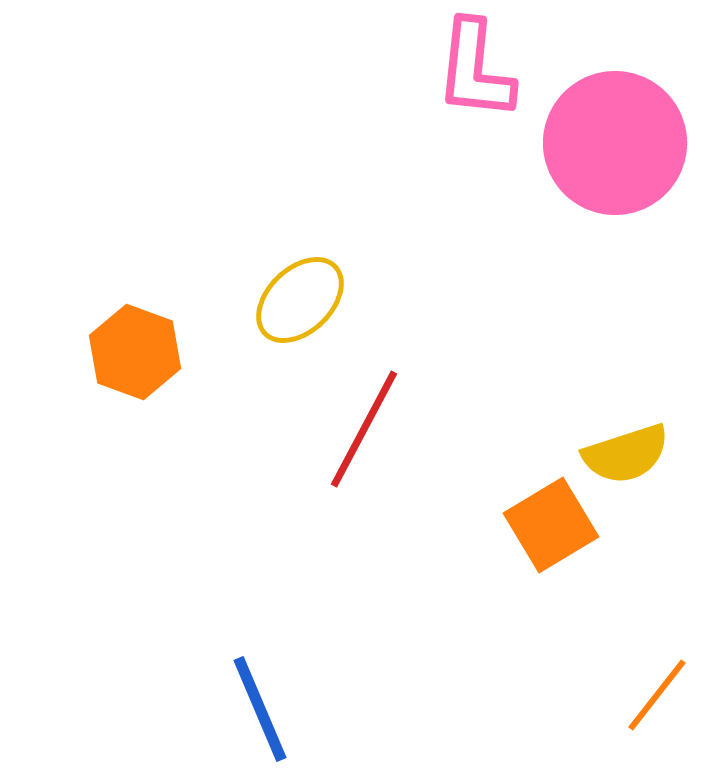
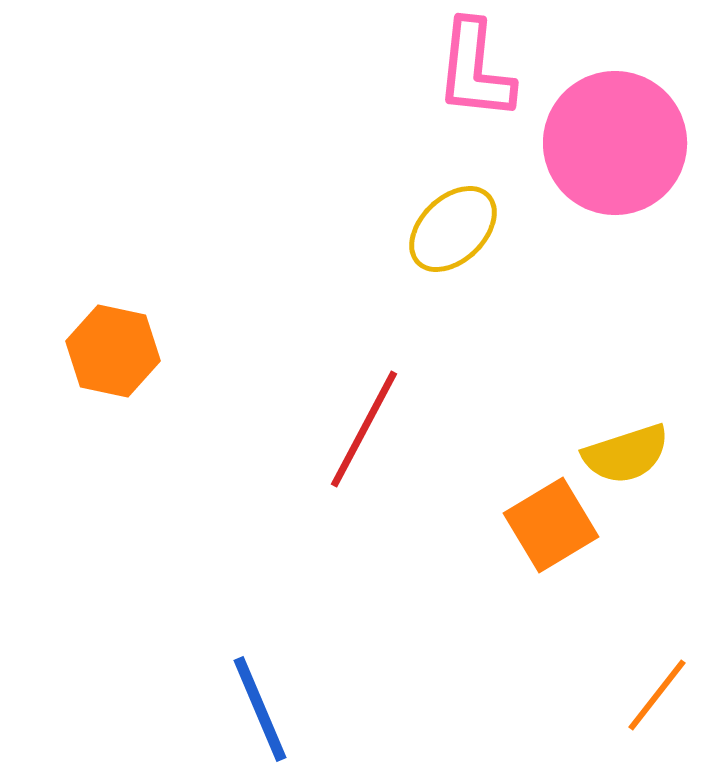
yellow ellipse: moved 153 px right, 71 px up
orange hexagon: moved 22 px left, 1 px up; rotated 8 degrees counterclockwise
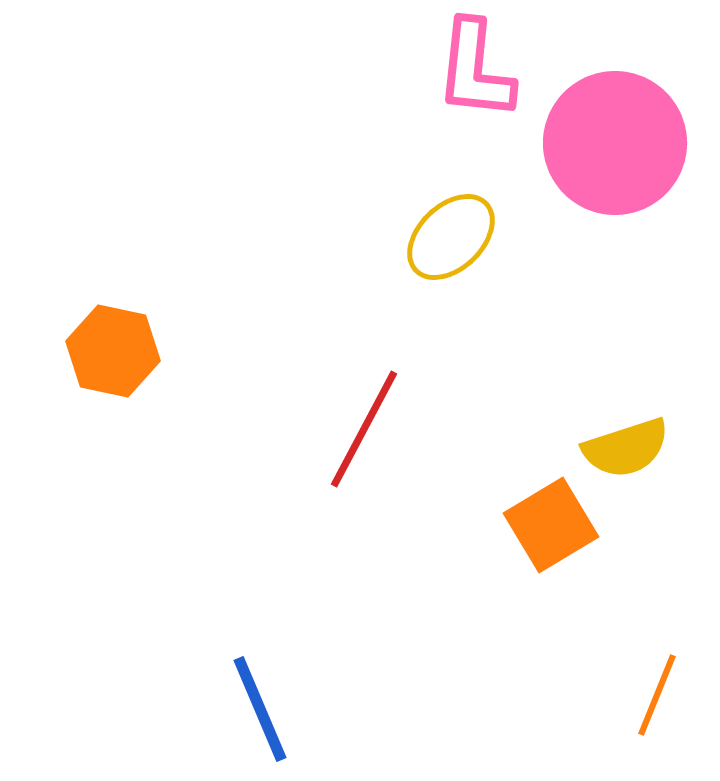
yellow ellipse: moved 2 px left, 8 px down
yellow semicircle: moved 6 px up
orange line: rotated 16 degrees counterclockwise
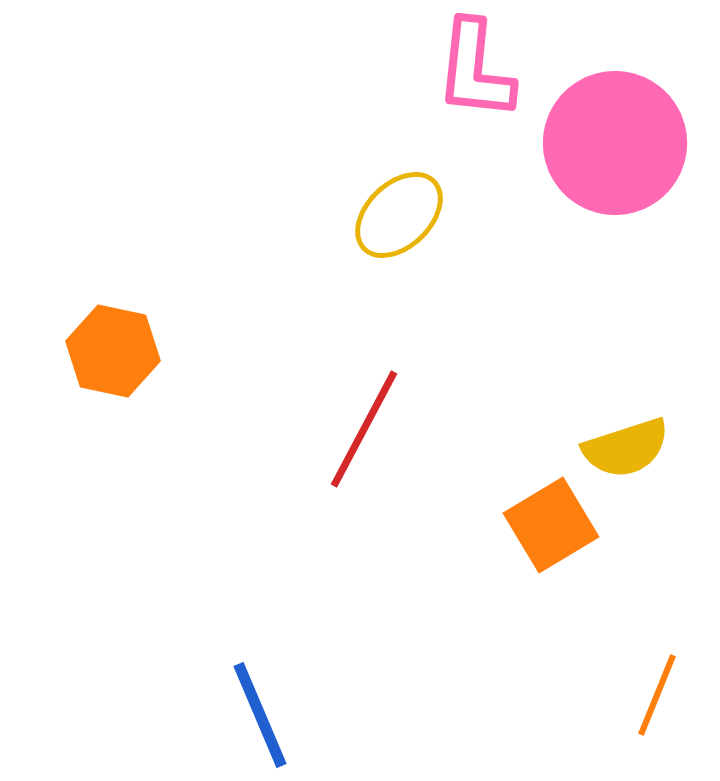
yellow ellipse: moved 52 px left, 22 px up
blue line: moved 6 px down
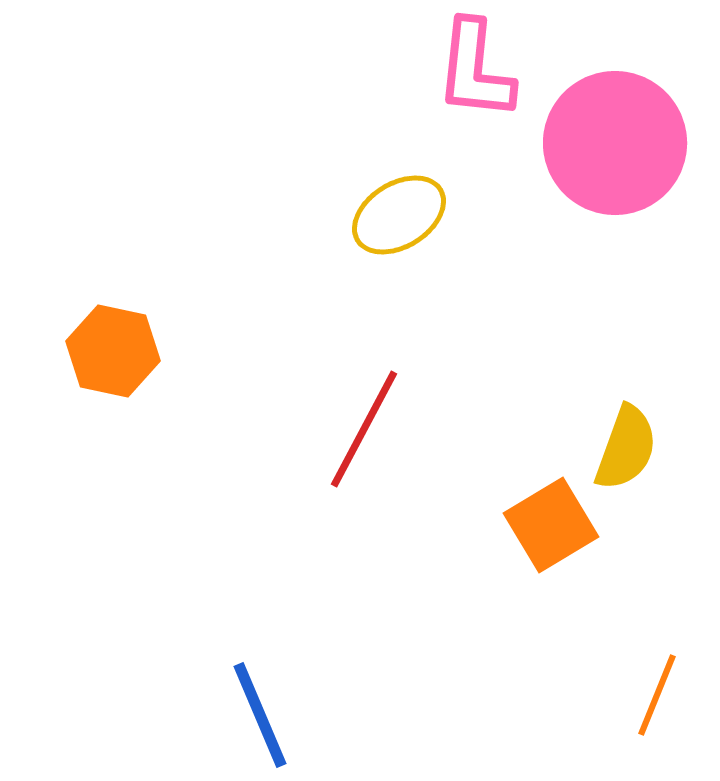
yellow ellipse: rotated 12 degrees clockwise
yellow semicircle: rotated 52 degrees counterclockwise
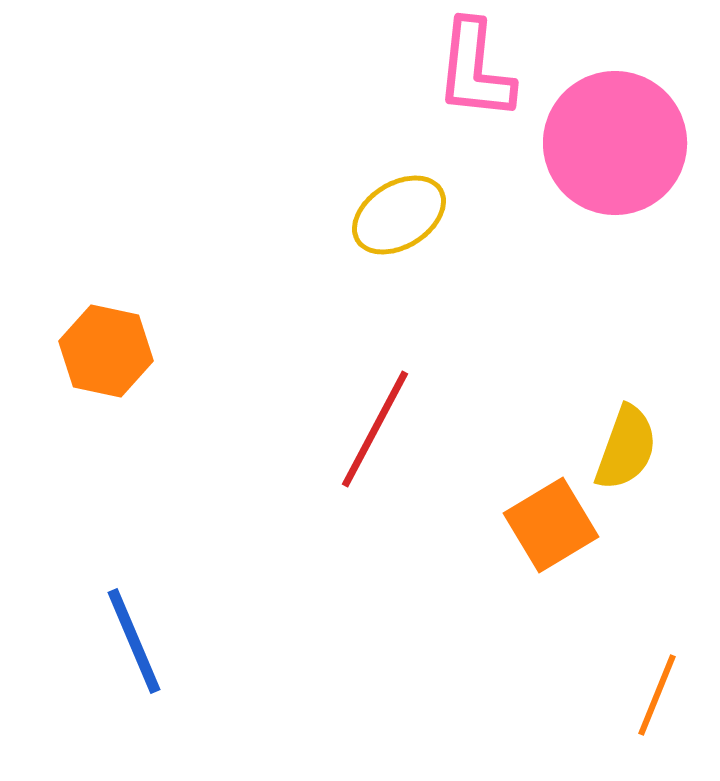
orange hexagon: moved 7 px left
red line: moved 11 px right
blue line: moved 126 px left, 74 px up
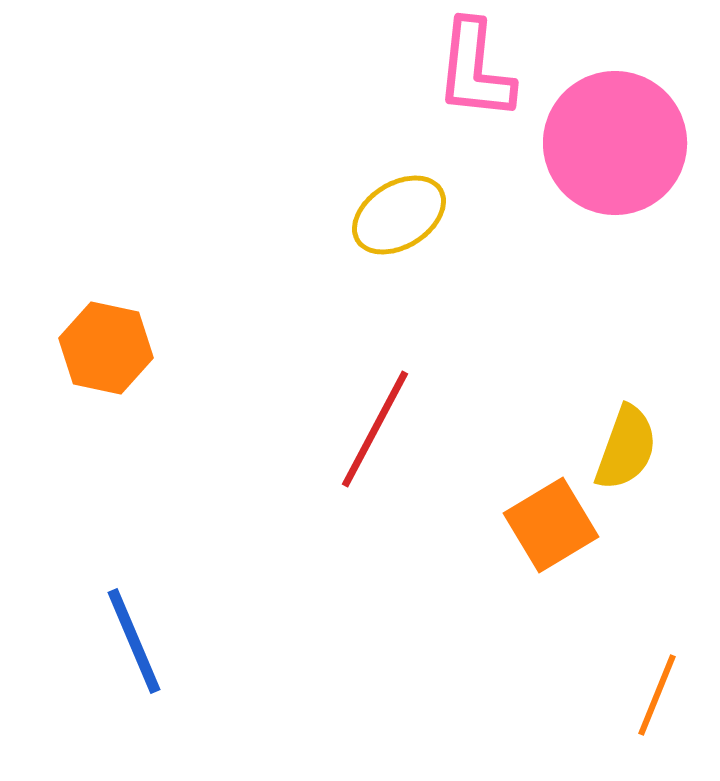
orange hexagon: moved 3 px up
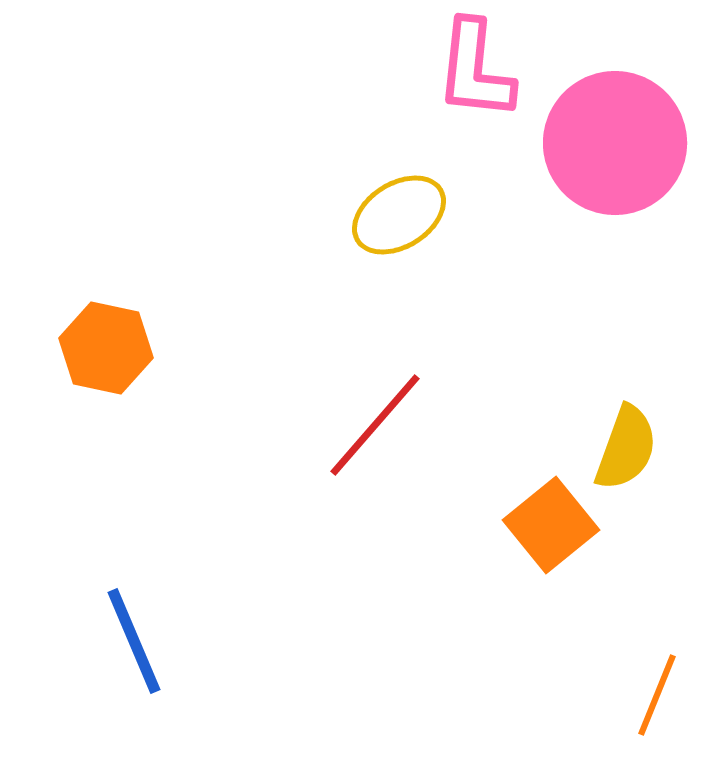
red line: moved 4 px up; rotated 13 degrees clockwise
orange square: rotated 8 degrees counterclockwise
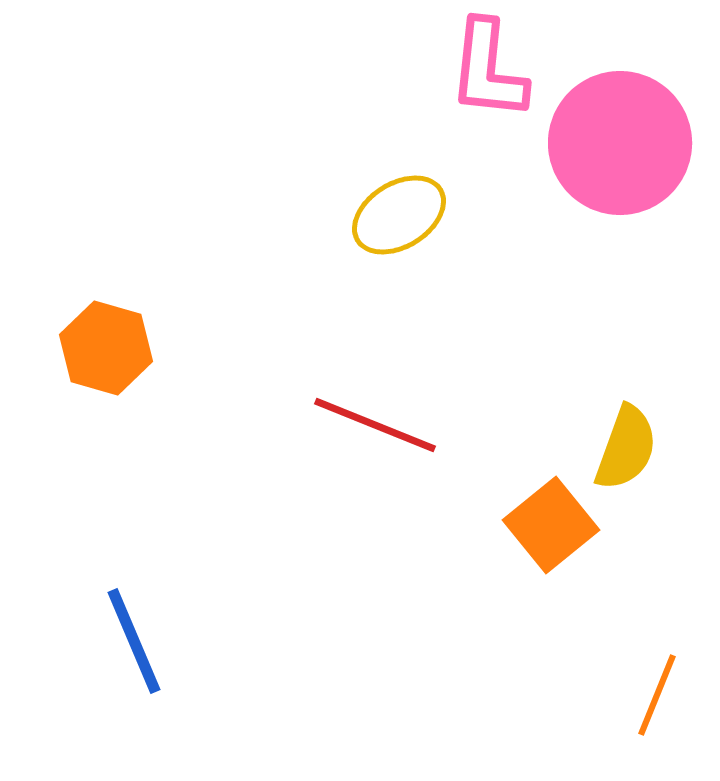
pink L-shape: moved 13 px right
pink circle: moved 5 px right
orange hexagon: rotated 4 degrees clockwise
red line: rotated 71 degrees clockwise
